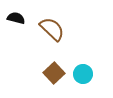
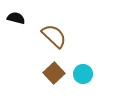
brown semicircle: moved 2 px right, 7 px down
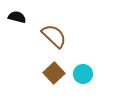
black semicircle: moved 1 px right, 1 px up
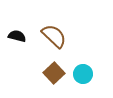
black semicircle: moved 19 px down
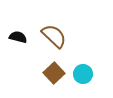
black semicircle: moved 1 px right, 1 px down
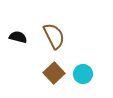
brown semicircle: rotated 20 degrees clockwise
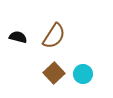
brown semicircle: rotated 60 degrees clockwise
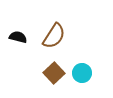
cyan circle: moved 1 px left, 1 px up
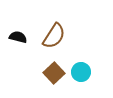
cyan circle: moved 1 px left, 1 px up
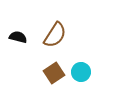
brown semicircle: moved 1 px right, 1 px up
brown square: rotated 10 degrees clockwise
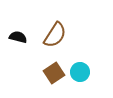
cyan circle: moved 1 px left
